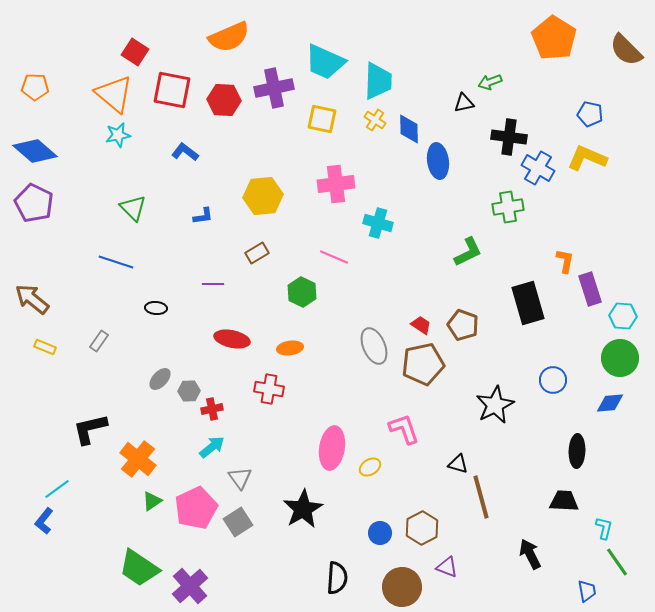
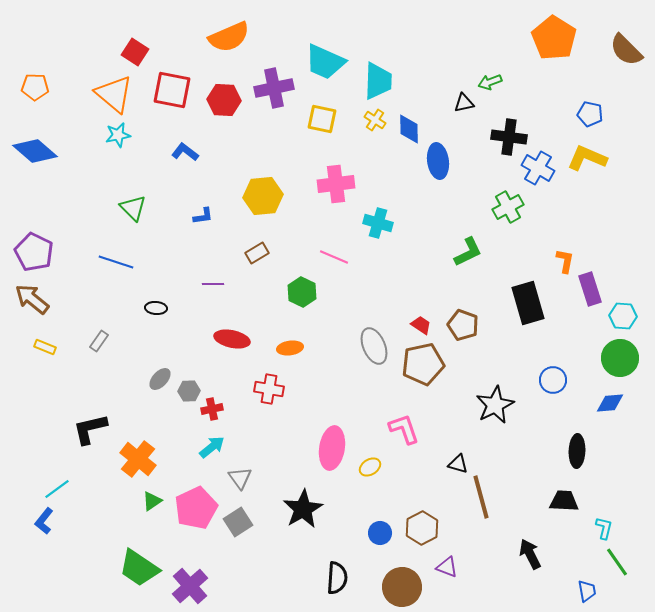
purple pentagon at (34, 203): moved 49 px down
green cross at (508, 207): rotated 20 degrees counterclockwise
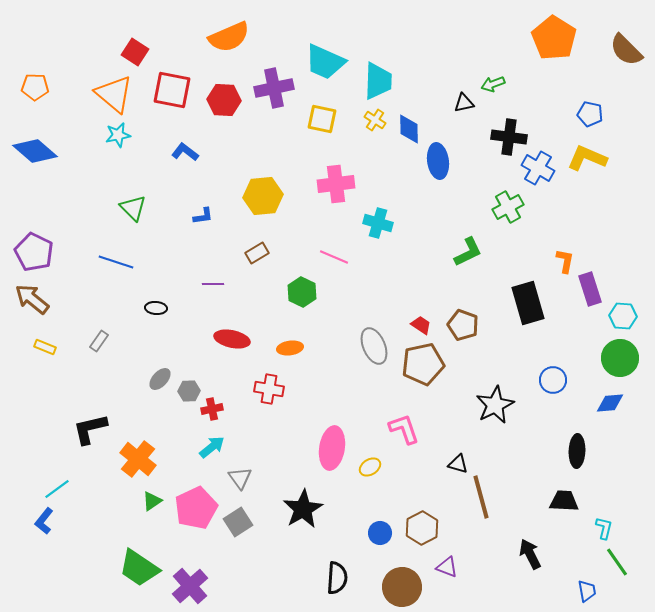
green arrow at (490, 82): moved 3 px right, 2 px down
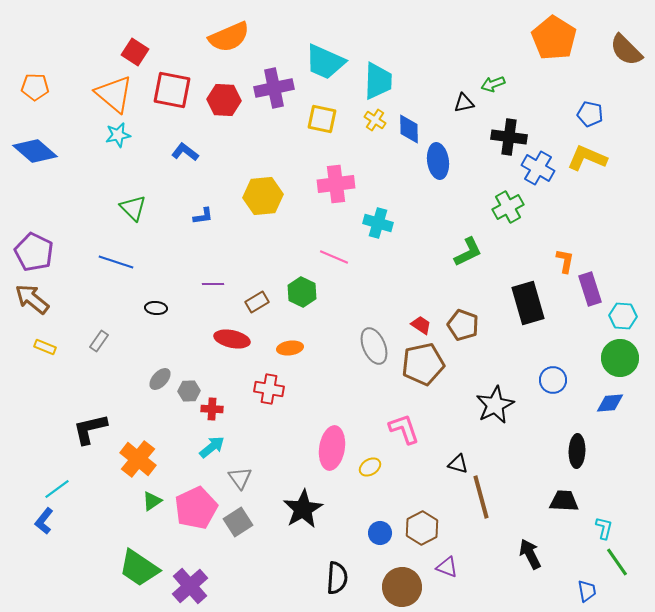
brown rectangle at (257, 253): moved 49 px down
red cross at (212, 409): rotated 15 degrees clockwise
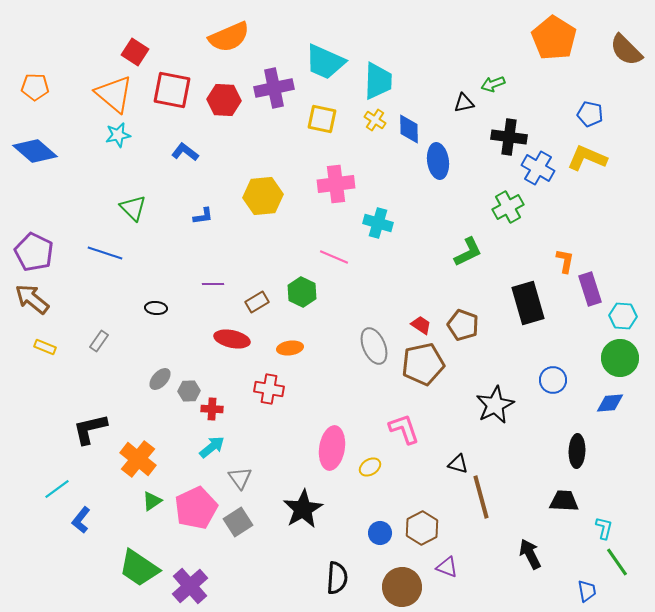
blue line at (116, 262): moved 11 px left, 9 px up
blue L-shape at (44, 521): moved 37 px right, 1 px up
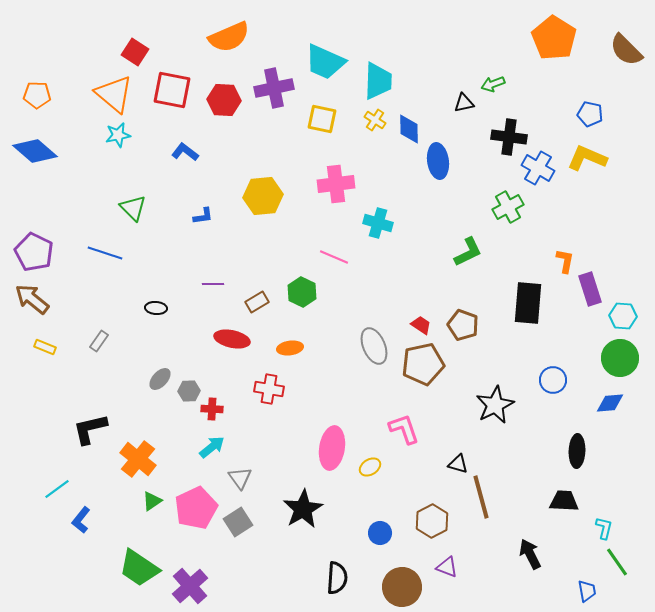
orange pentagon at (35, 87): moved 2 px right, 8 px down
black rectangle at (528, 303): rotated 21 degrees clockwise
brown hexagon at (422, 528): moved 10 px right, 7 px up
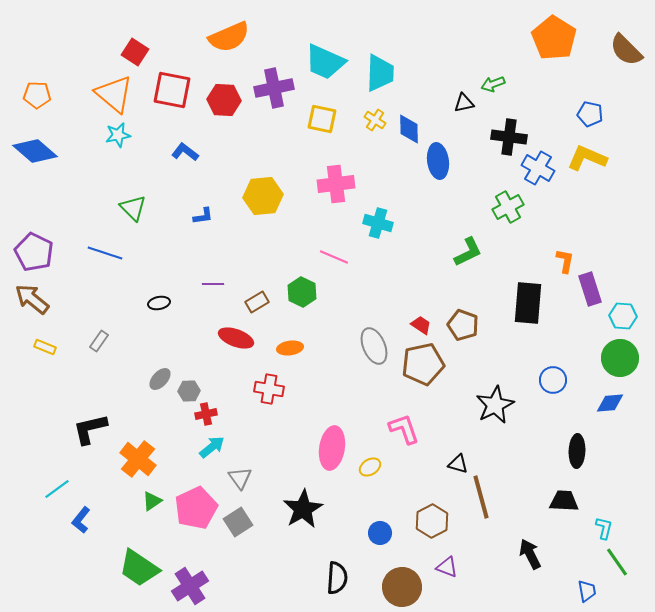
cyan trapezoid at (378, 81): moved 2 px right, 8 px up
black ellipse at (156, 308): moved 3 px right, 5 px up; rotated 15 degrees counterclockwise
red ellipse at (232, 339): moved 4 px right, 1 px up; rotated 8 degrees clockwise
red cross at (212, 409): moved 6 px left, 5 px down; rotated 15 degrees counterclockwise
purple cross at (190, 586): rotated 9 degrees clockwise
